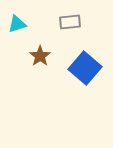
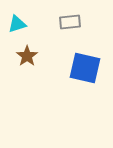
brown star: moved 13 px left
blue square: rotated 28 degrees counterclockwise
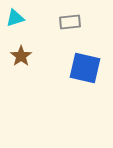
cyan triangle: moved 2 px left, 6 px up
brown star: moved 6 px left
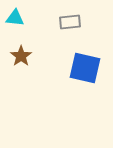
cyan triangle: rotated 24 degrees clockwise
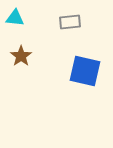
blue square: moved 3 px down
